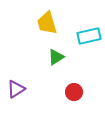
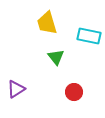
cyan rectangle: rotated 25 degrees clockwise
green triangle: rotated 36 degrees counterclockwise
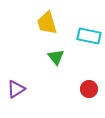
red circle: moved 15 px right, 3 px up
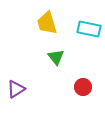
cyan rectangle: moved 7 px up
red circle: moved 6 px left, 2 px up
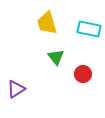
red circle: moved 13 px up
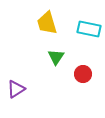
green triangle: rotated 12 degrees clockwise
